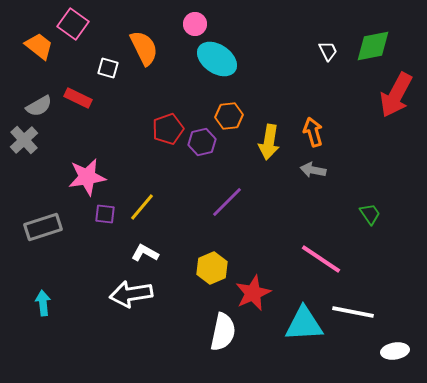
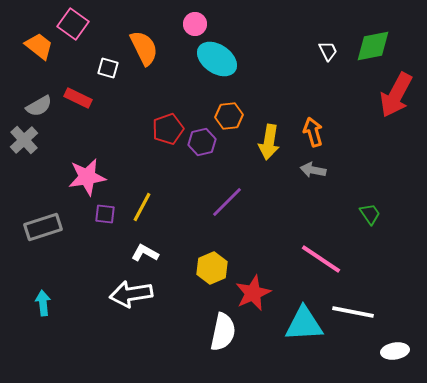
yellow line: rotated 12 degrees counterclockwise
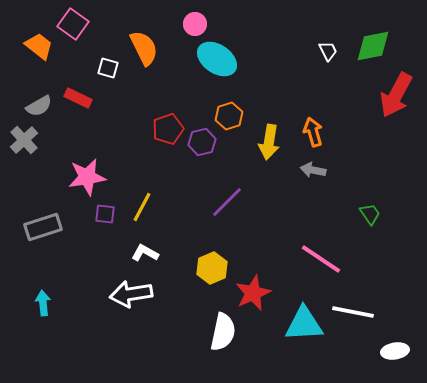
orange hexagon: rotated 12 degrees counterclockwise
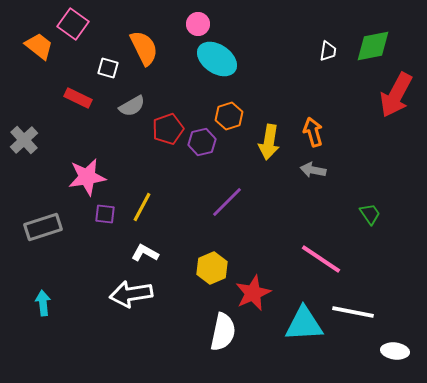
pink circle: moved 3 px right
white trapezoid: rotated 35 degrees clockwise
gray semicircle: moved 93 px right
white ellipse: rotated 16 degrees clockwise
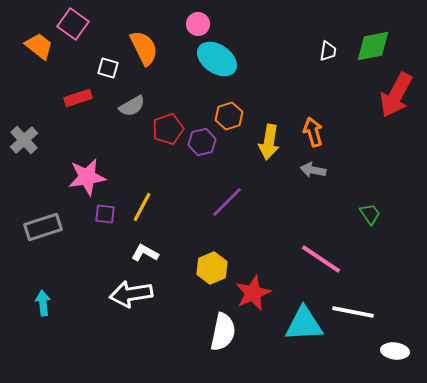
red rectangle: rotated 44 degrees counterclockwise
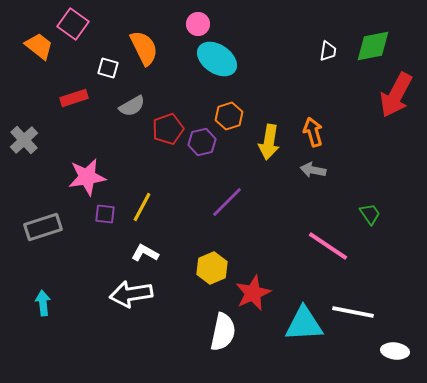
red rectangle: moved 4 px left
pink line: moved 7 px right, 13 px up
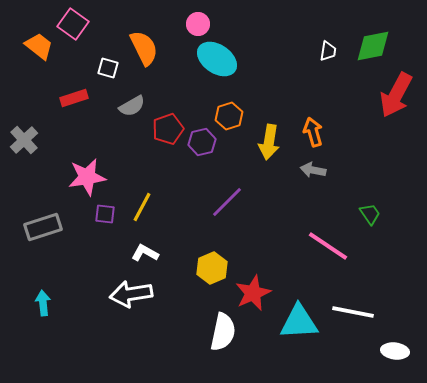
cyan triangle: moved 5 px left, 2 px up
